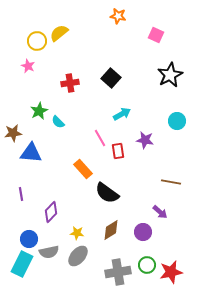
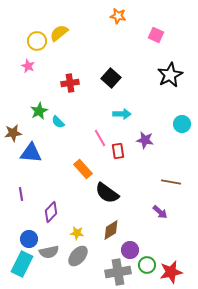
cyan arrow: rotated 30 degrees clockwise
cyan circle: moved 5 px right, 3 px down
purple circle: moved 13 px left, 18 px down
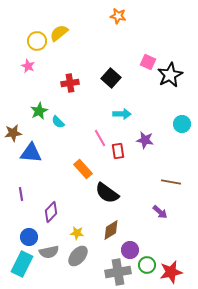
pink square: moved 8 px left, 27 px down
blue circle: moved 2 px up
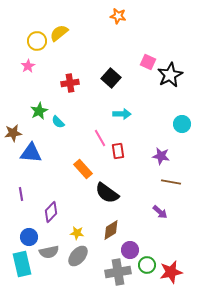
pink star: rotated 16 degrees clockwise
purple star: moved 16 px right, 16 px down
cyan rectangle: rotated 40 degrees counterclockwise
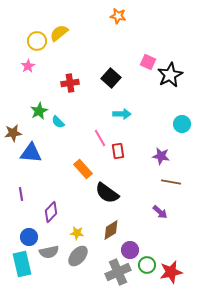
gray cross: rotated 15 degrees counterclockwise
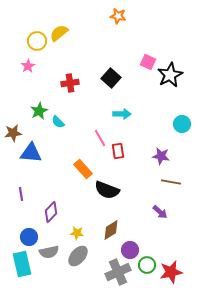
black semicircle: moved 3 px up; rotated 15 degrees counterclockwise
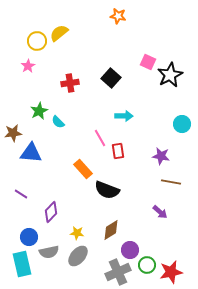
cyan arrow: moved 2 px right, 2 px down
purple line: rotated 48 degrees counterclockwise
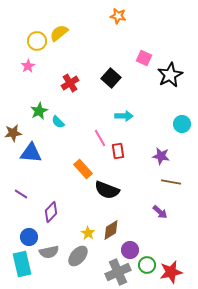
pink square: moved 4 px left, 4 px up
red cross: rotated 24 degrees counterclockwise
yellow star: moved 11 px right; rotated 24 degrees clockwise
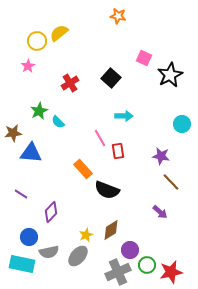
brown line: rotated 36 degrees clockwise
yellow star: moved 2 px left, 2 px down; rotated 16 degrees clockwise
cyan rectangle: rotated 65 degrees counterclockwise
